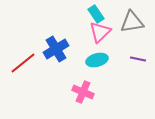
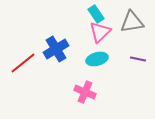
cyan ellipse: moved 1 px up
pink cross: moved 2 px right
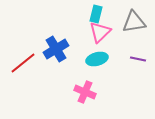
cyan rectangle: rotated 48 degrees clockwise
gray triangle: moved 2 px right
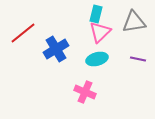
red line: moved 30 px up
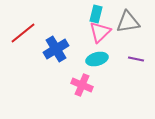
gray triangle: moved 6 px left
purple line: moved 2 px left
pink cross: moved 3 px left, 7 px up
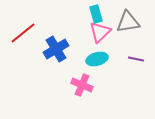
cyan rectangle: rotated 30 degrees counterclockwise
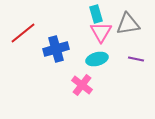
gray triangle: moved 2 px down
pink triangle: moved 1 px right; rotated 15 degrees counterclockwise
blue cross: rotated 15 degrees clockwise
pink cross: rotated 15 degrees clockwise
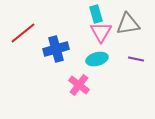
pink cross: moved 3 px left
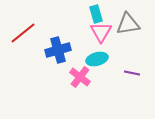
blue cross: moved 2 px right, 1 px down
purple line: moved 4 px left, 14 px down
pink cross: moved 1 px right, 8 px up
